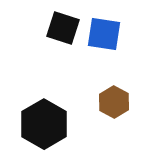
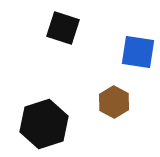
blue square: moved 34 px right, 18 px down
black hexagon: rotated 12 degrees clockwise
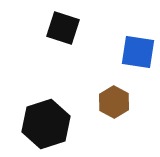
black hexagon: moved 2 px right
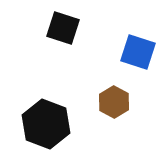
blue square: rotated 9 degrees clockwise
black hexagon: rotated 21 degrees counterclockwise
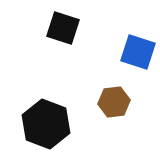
brown hexagon: rotated 24 degrees clockwise
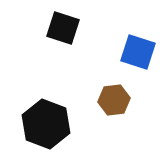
brown hexagon: moved 2 px up
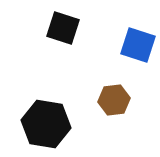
blue square: moved 7 px up
black hexagon: rotated 12 degrees counterclockwise
